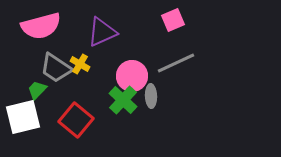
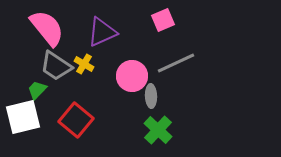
pink square: moved 10 px left
pink semicircle: moved 6 px right, 2 px down; rotated 114 degrees counterclockwise
yellow cross: moved 4 px right
gray trapezoid: moved 2 px up
green cross: moved 35 px right, 30 px down
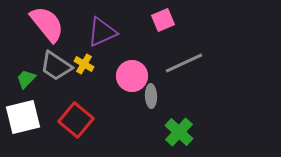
pink semicircle: moved 4 px up
gray line: moved 8 px right
green trapezoid: moved 11 px left, 11 px up
green cross: moved 21 px right, 2 px down
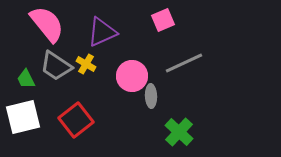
yellow cross: moved 2 px right
green trapezoid: rotated 70 degrees counterclockwise
red square: rotated 12 degrees clockwise
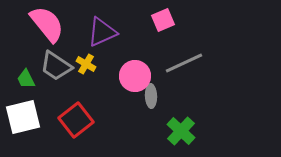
pink circle: moved 3 px right
green cross: moved 2 px right, 1 px up
